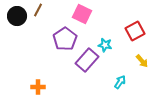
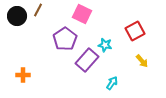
cyan arrow: moved 8 px left, 1 px down
orange cross: moved 15 px left, 12 px up
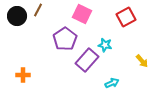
red square: moved 9 px left, 14 px up
cyan arrow: rotated 32 degrees clockwise
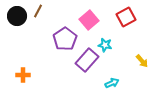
brown line: moved 1 px down
pink square: moved 7 px right, 6 px down; rotated 24 degrees clockwise
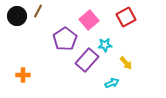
cyan star: rotated 16 degrees counterclockwise
yellow arrow: moved 16 px left, 2 px down
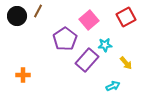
cyan arrow: moved 1 px right, 3 px down
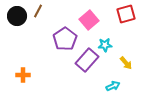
red square: moved 3 px up; rotated 12 degrees clockwise
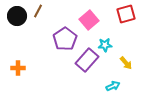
orange cross: moved 5 px left, 7 px up
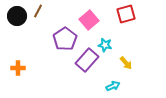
cyan star: rotated 16 degrees clockwise
